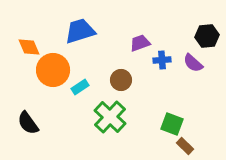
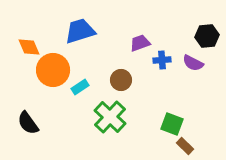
purple semicircle: rotated 15 degrees counterclockwise
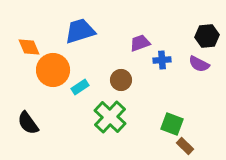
purple semicircle: moved 6 px right, 1 px down
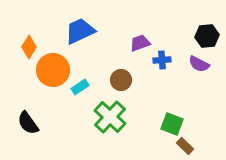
blue trapezoid: rotated 8 degrees counterclockwise
orange diamond: rotated 55 degrees clockwise
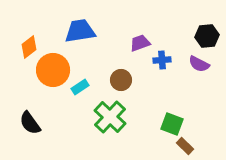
blue trapezoid: rotated 16 degrees clockwise
orange diamond: rotated 20 degrees clockwise
black semicircle: moved 2 px right
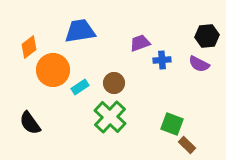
brown circle: moved 7 px left, 3 px down
brown rectangle: moved 2 px right, 1 px up
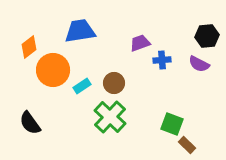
cyan rectangle: moved 2 px right, 1 px up
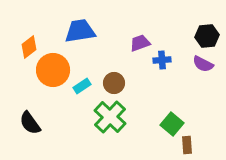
purple semicircle: moved 4 px right
green square: rotated 20 degrees clockwise
brown rectangle: rotated 42 degrees clockwise
